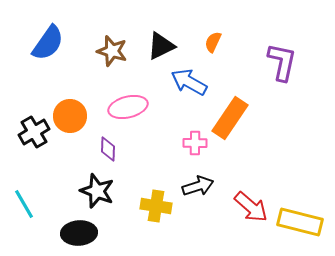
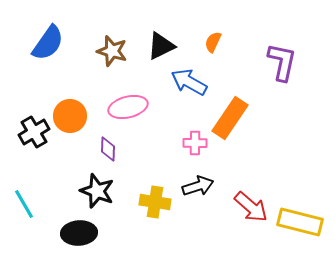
yellow cross: moved 1 px left, 4 px up
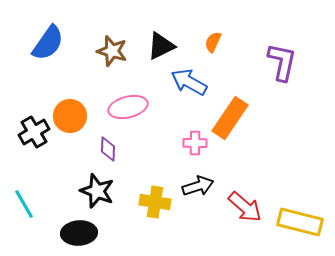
red arrow: moved 6 px left
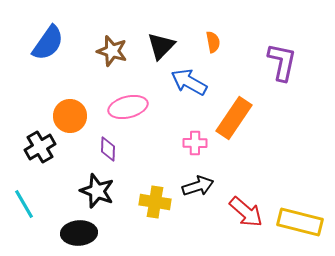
orange semicircle: rotated 145 degrees clockwise
black triangle: rotated 20 degrees counterclockwise
orange rectangle: moved 4 px right
black cross: moved 6 px right, 15 px down
red arrow: moved 1 px right, 5 px down
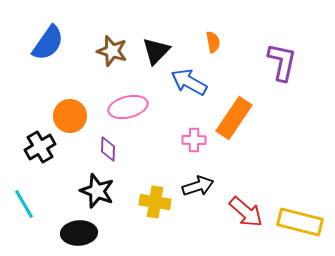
black triangle: moved 5 px left, 5 px down
pink cross: moved 1 px left, 3 px up
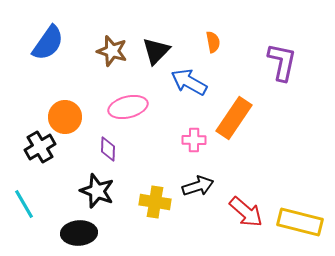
orange circle: moved 5 px left, 1 px down
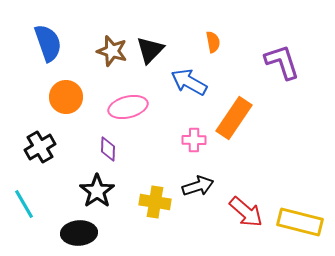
blue semicircle: rotated 54 degrees counterclockwise
black triangle: moved 6 px left, 1 px up
purple L-shape: rotated 30 degrees counterclockwise
orange circle: moved 1 px right, 20 px up
black star: rotated 16 degrees clockwise
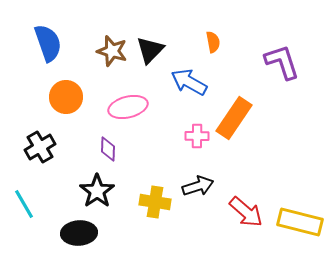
pink cross: moved 3 px right, 4 px up
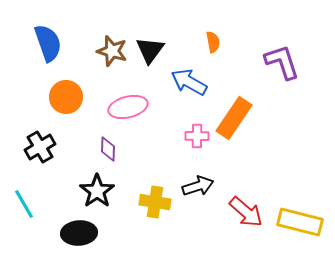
black triangle: rotated 8 degrees counterclockwise
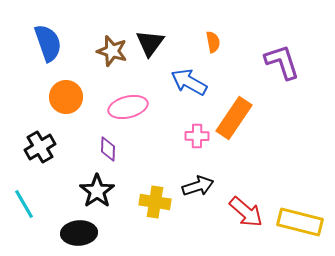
black triangle: moved 7 px up
